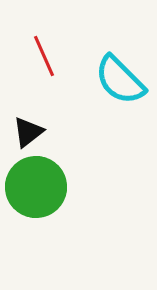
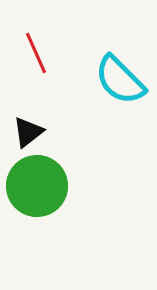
red line: moved 8 px left, 3 px up
green circle: moved 1 px right, 1 px up
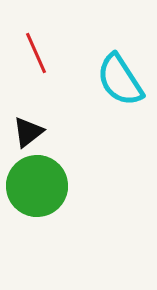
cyan semicircle: rotated 12 degrees clockwise
